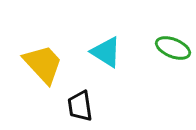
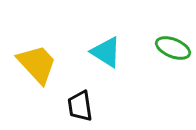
yellow trapezoid: moved 6 px left
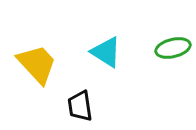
green ellipse: rotated 36 degrees counterclockwise
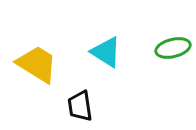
yellow trapezoid: rotated 15 degrees counterclockwise
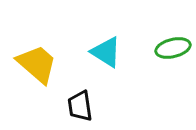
yellow trapezoid: rotated 9 degrees clockwise
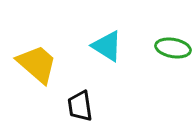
green ellipse: rotated 24 degrees clockwise
cyan triangle: moved 1 px right, 6 px up
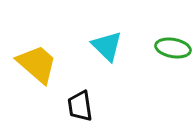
cyan triangle: rotated 12 degrees clockwise
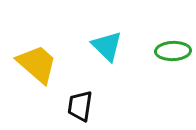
green ellipse: moved 3 px down; rotated 12 degrees counterclockwise
black trapezoid: rotated 16 degrees clockwise
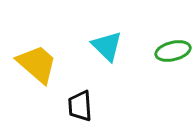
green ellipse: rotated 12 degrees counterclockwise
black trapezoid: rotated 12 degrees counterclockwise
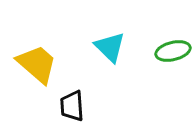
cyan triangle: moved 3 px right, 1 px down
black trapezoid: moved 8 px left
